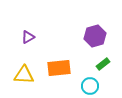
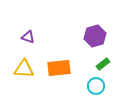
purple triangle: rotated 48 degrees clockwise
yellow triangle: moved 6 px up
cyan circle: moved 6 px right
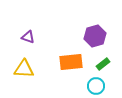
orange rectangle: moved 12 px right, 6 px up
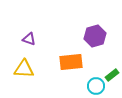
purple triangle: moved 1 px right, 2 px down
green rectangle: moved 9 px right, 11 px down
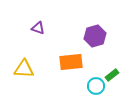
purple triangle: moved 9 px right, 11 px up
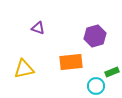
yellow triangle: rotated 15 degrees counterclockwise
green rectangle: moved 3 px up; rotated 16 degrees clockwise
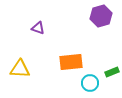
purple hexagon: moved 6 px right, 20 px up
yellow triangle: moved 4 px left; rotated 15 degrees clockwise
cyan circle: moved 6 px left, 3 px up
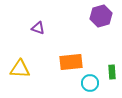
green rectangle: rotated 72 degrees counterclockwise
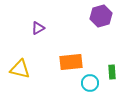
purple triangle: rotated 48 degrees counterclockwise
yellow triangle: rotated 10 degrees clockwise
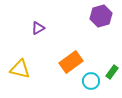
orange rectangle: rotated 30 degrees counterclockwise
green rectangle: rotated 40 degrees clockwise
cyan circle: moved 1 px right, 2 px up
